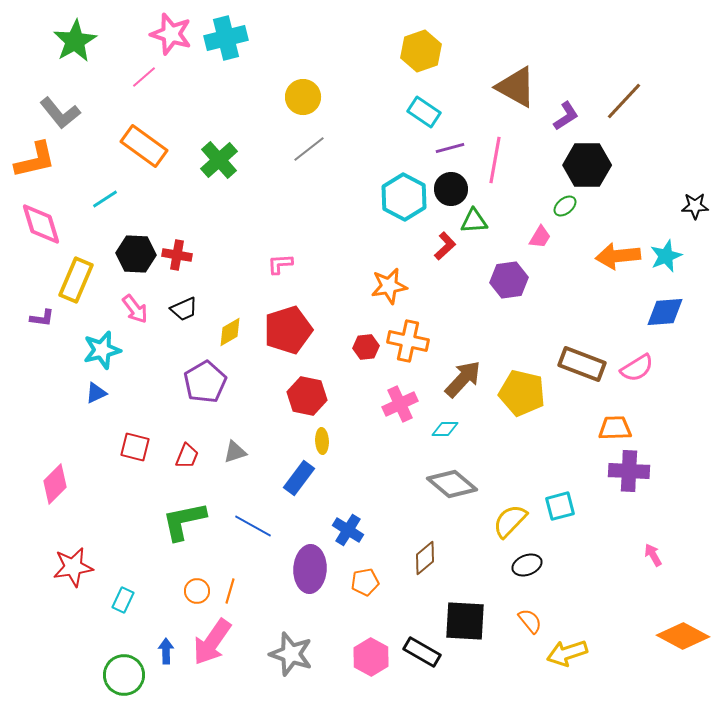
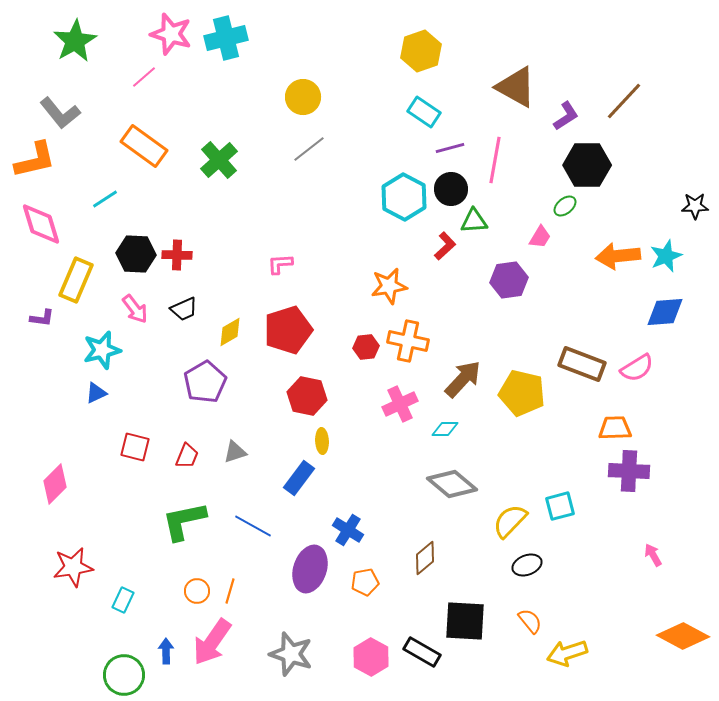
red cross at (177, 255): rotated 8 degrees counterclockwise
purple ellipse at (310, 569): rotated 15 degrees clockwise
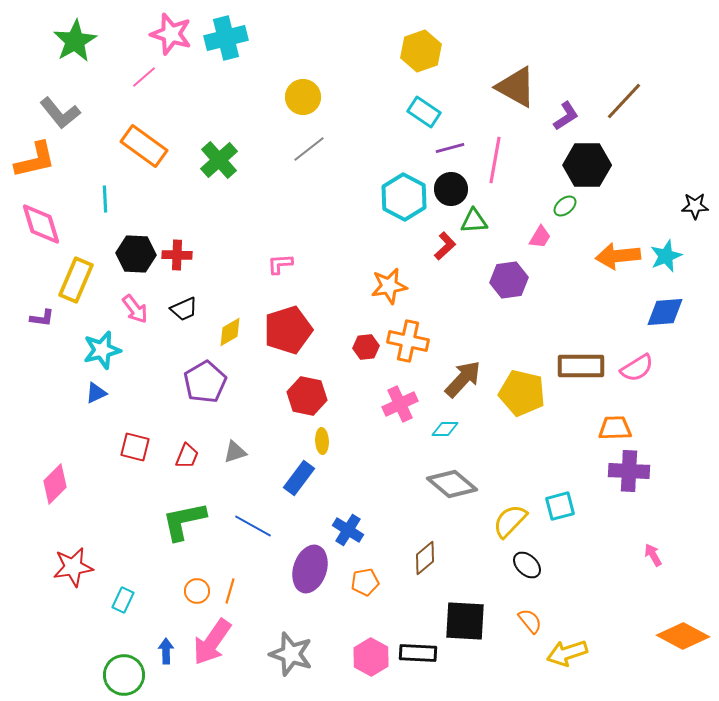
cyan line at (105, 199): rotated 60 degrees counterclockwise
brown rectangle at (582, 364): moved 1 px left, 2 px down; rotated 21 degrees counterclockwise
black ellipse at (527, 565): rotated 64 degrees clockwise
black rectangle at (422, 652): moved 4 px left, 1 px down; rotated 27 degrees counterclockwise
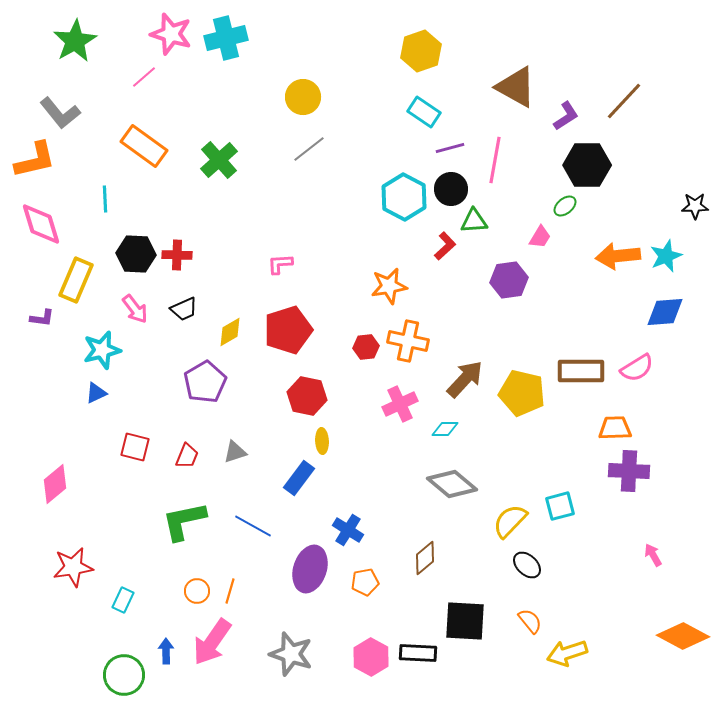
brown rectangle at (581, 366): moved 5 px down
brown arrow at (463, 379): moved 2 px right
pink diamond at (55, 484): rotated 6 degrees clockwise
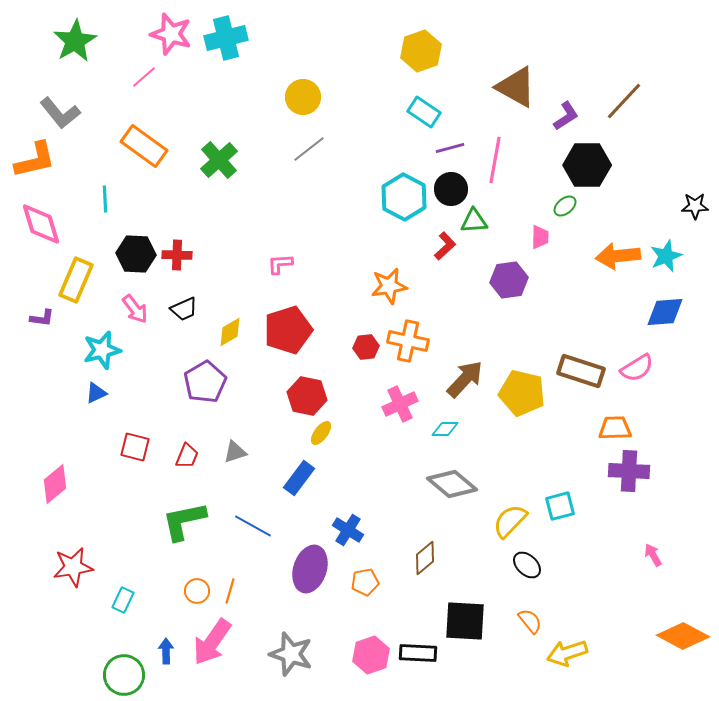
pink trapezoid at (540, 237): rotated 30 degrees counterclockwise
brown rectangle at (581, 371): rotated 18 degrees clockwise
yellow ellipse at (322, 441): moved 1 px left, 8 px up; rotated 40 degrees clockwise
pink hexagon at (371, 657): moved 2 px up; rotated 12 degrees clockwise
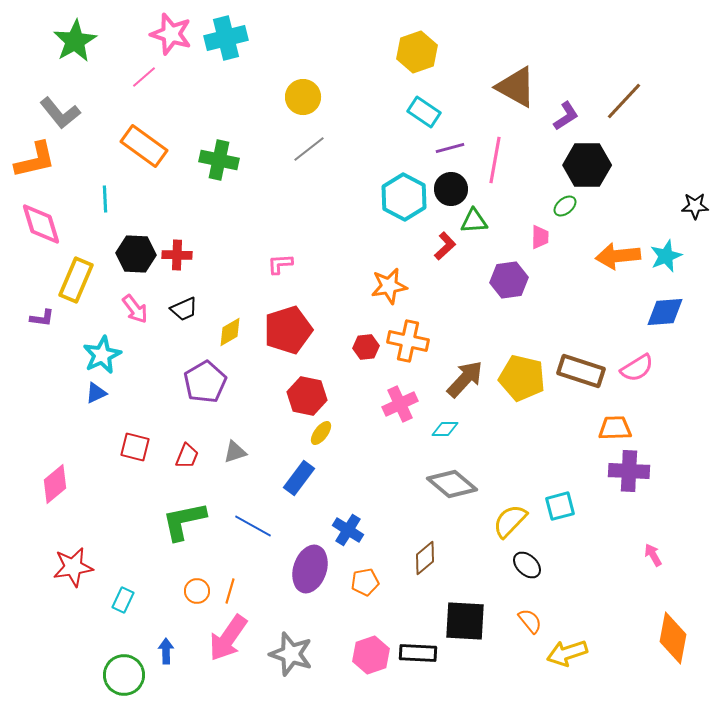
yellow hexagon at (421, 51): moved 4 px left, 1 px down
green cross at (219, 160): rotated 36 degrees counterclockwise
cyan star at (102, 350): moved 5 px down; rotated 12 degrees counterclockwise
yellow pentagon at (522, 393): moved 15 px up
orange diamond at (683, 636): moved 10 px left, 2 px down; rotated 72 degrees clockwise
pink arrow at (212, 642): moved 16 px right, 4 px up
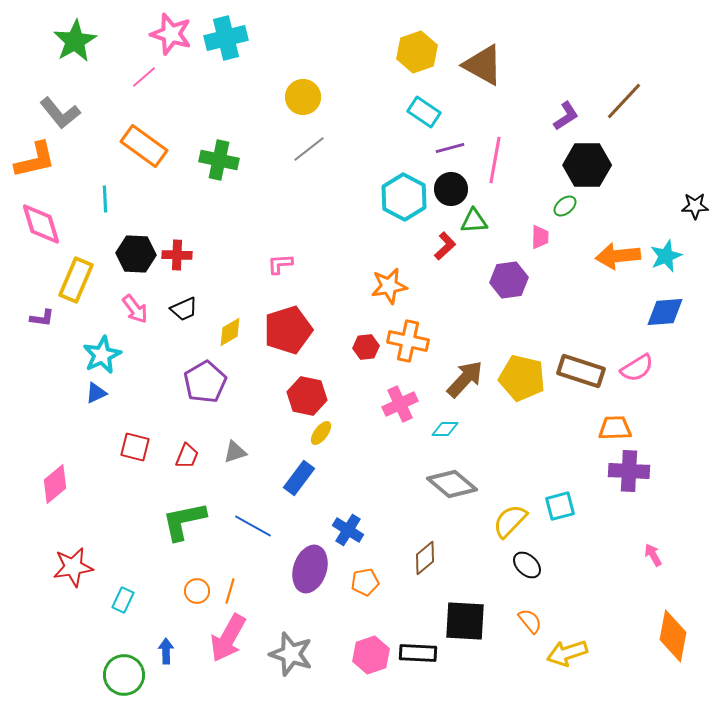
brown triangle at (516, 87): moved 33 px left, 22 px up
pink arrow at (228, 638): rotated 6 degrees counterclockwise
orange diamond at (673, 638): moved 2 px up
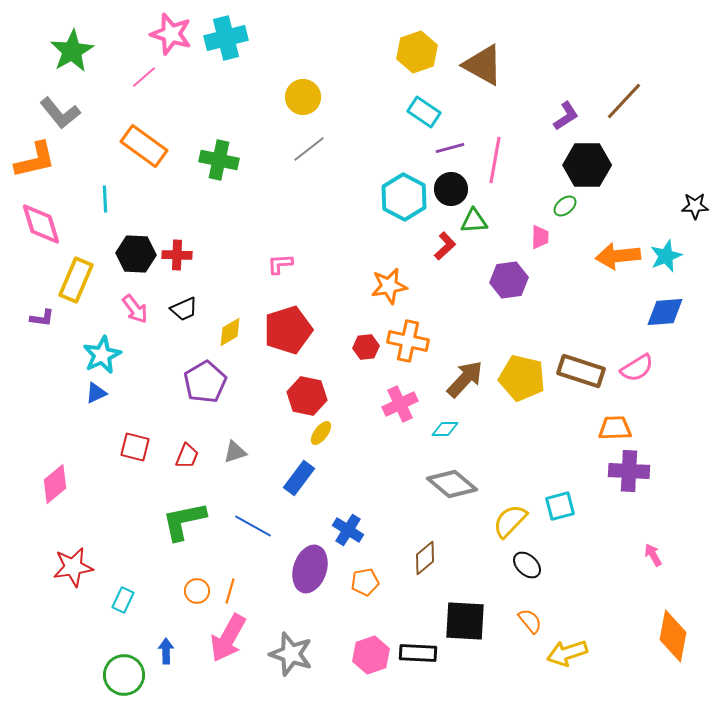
green star at (75, 41): moved 3 px left, 10 px down
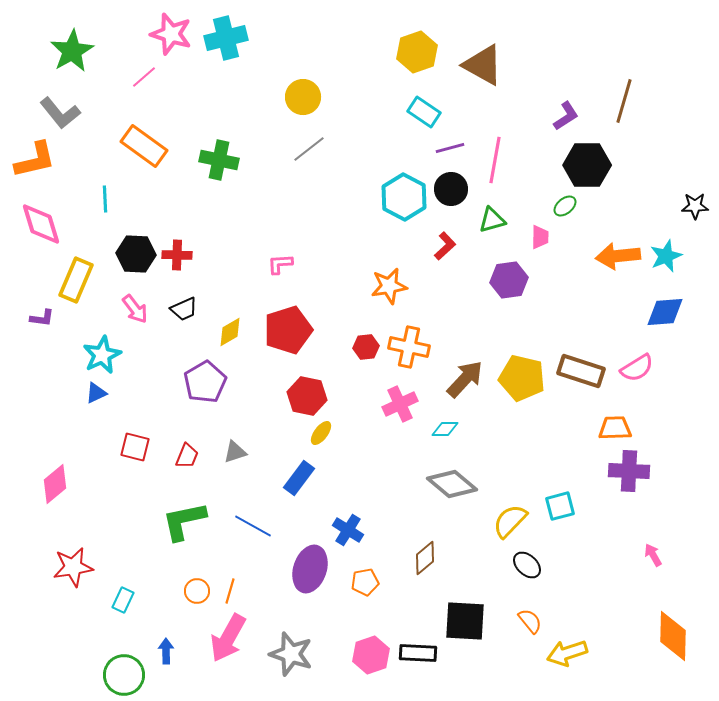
brown line at (624, 101): rotated 27 degrees counterclockwise
green triangle at (474, 221): moved 18 px right, 1 px up; rotated 12 degrees counterclockwise
orange cross at (408, 341): moved 1 px right, 6 px down
orange diamond at (673, 636): rotated 9 degrees counterclockwise
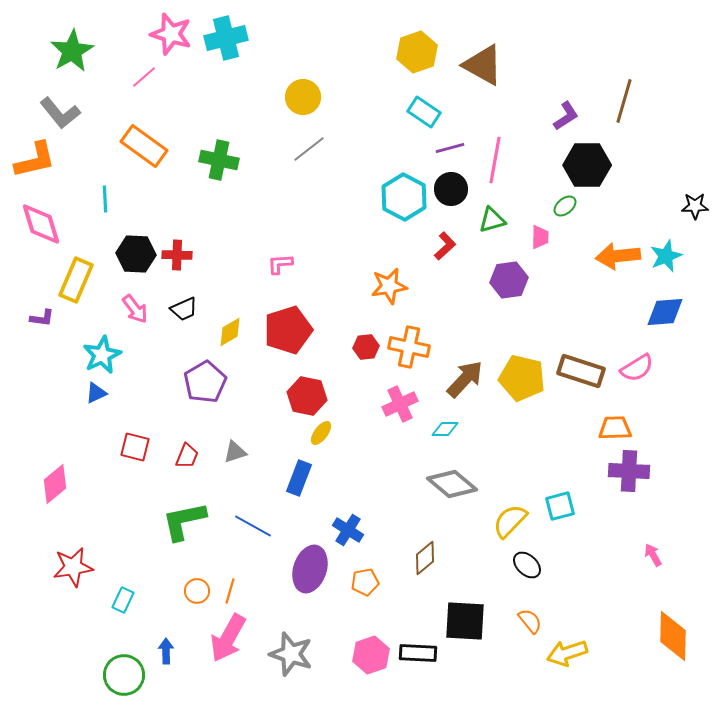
blue rectangle at (299, 478): rotated 16 degrees counterclockwise
